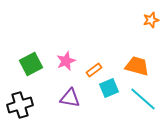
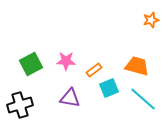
pink star: rotated 24 degrees clockwise
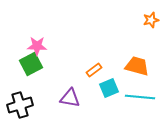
pink star: moved 29 px left, 15 px up
cyan line: moved 3 px left, 2 px up; rotated 36 degrees counterclockwise
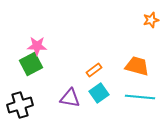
cyan square: moved 10 px left, 5 px down; rotated 12 degrees counterclockwise
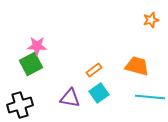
cyan line: moved 10 px right
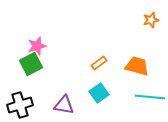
pink star: rotated 18 degrees counterclockwise
orange rectangle: moved 5 px right, 7 px up
purple triangle: moved 6 px left, 7 px down
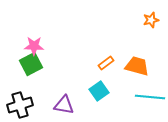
pink star: moved 3 px left; rotated 18 degrees clockwise
orange rectangle: moved 7 px right
cyan square: moved 2 px up
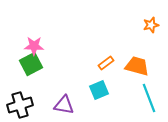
orange star: moved 5 px down
cyan square: moved 1 px up; rotated 12 degrees clockwise
cyan line: moved 1 px left, 1 px down; rotated 64 degrees clockwise
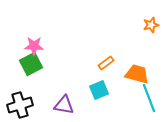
orange trapezoid: moved 8 px down
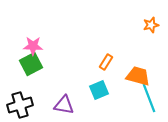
pink star: moved 1 px left
orange rectangle: moved 1 px up; rotated 21 degrees counterclockwise
orange trapezoid: moved 1 px right, 2 px down
